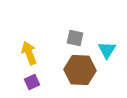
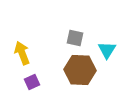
yellow arrow: moved 7 px left
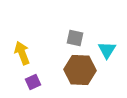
purple square: moved 1 px right
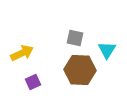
yellow arrow: rotated 85 degrees clockwise
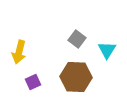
gray square: moved 2 px right, 1 px down; rotated 24 degrees clockwise
yellow arrow: moved 3 px left, 1 px up; rotated 130 degrees clockwise
brown hexagon: moved 4 px left, 7 px down
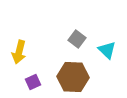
cyan triangle: rotated 18 degrees counterclockwise
brown hexagon: moved 3 px left
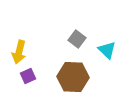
purple square: moved 5 px left, 6 px up
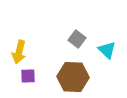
purple square: rotated 21 degrees clockwise
